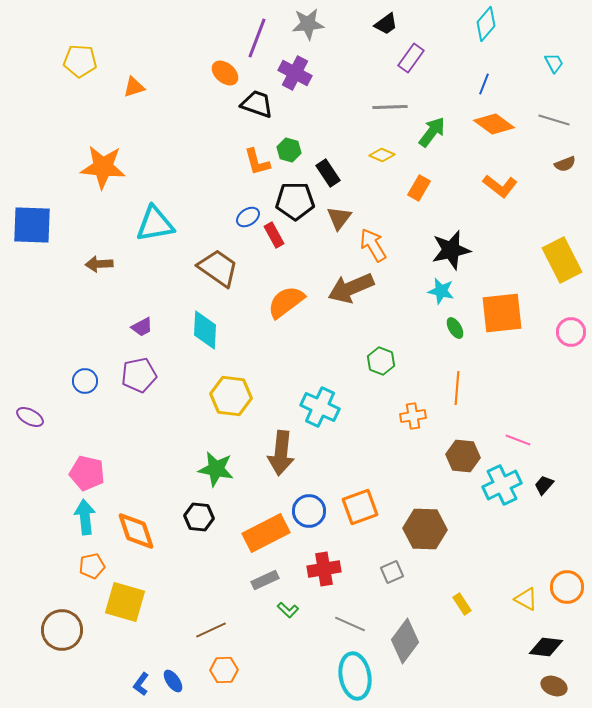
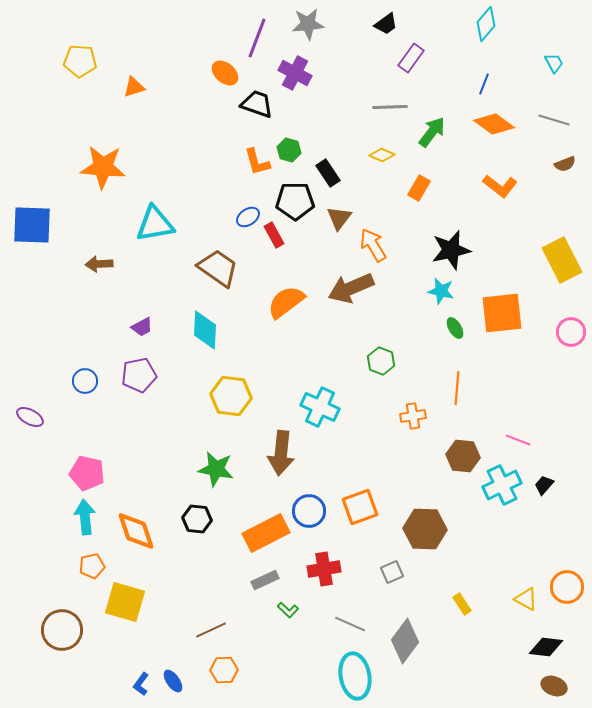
black hexagon at (199, 517): moved 2 px left, 2 px down
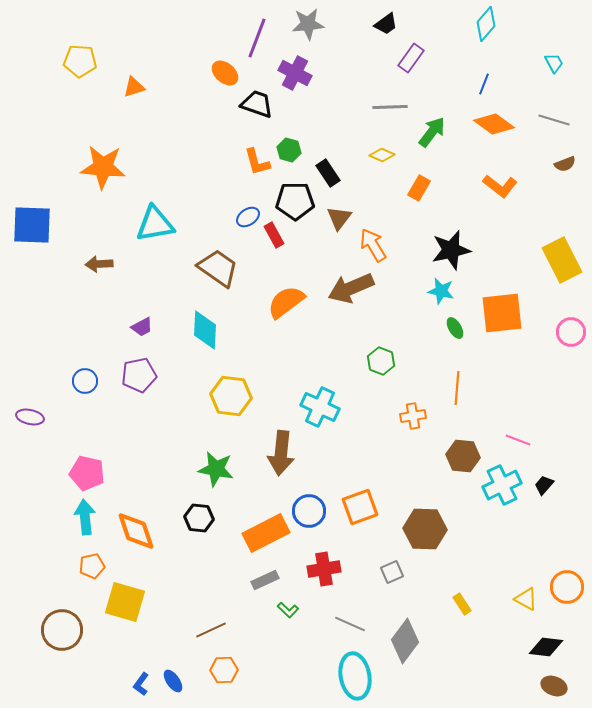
purple ellipse at (30, 417): rotated 16 degrees counterclockwise
black hexagon at (197, 519): moved 2 px right, 1 px up
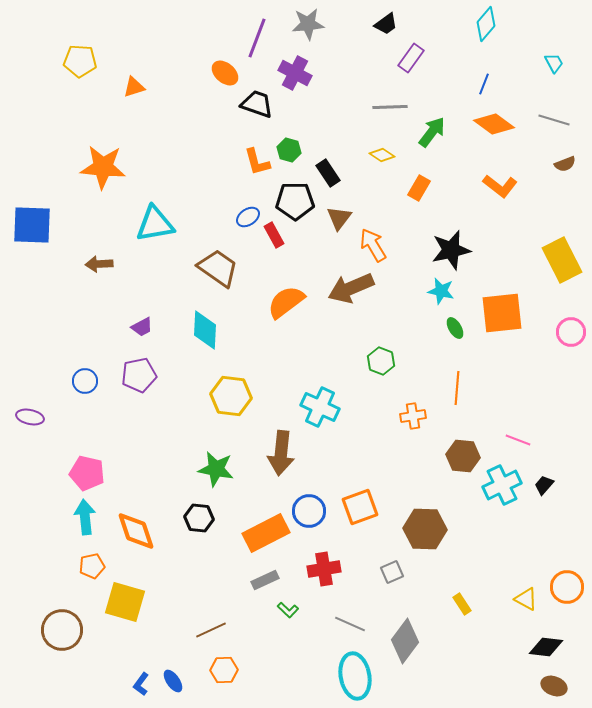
yellow diamond at (382, 155): rotated 10 degrees clockwise
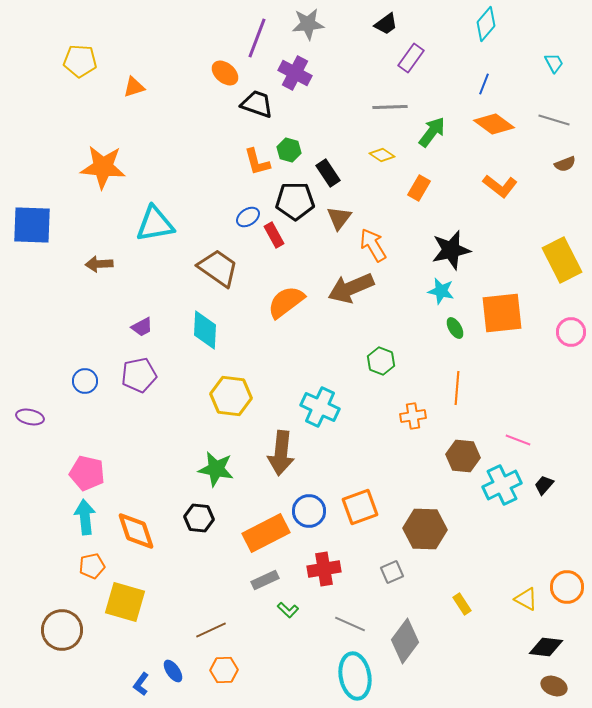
blue ellipse at (173, 681): moved 10 px up
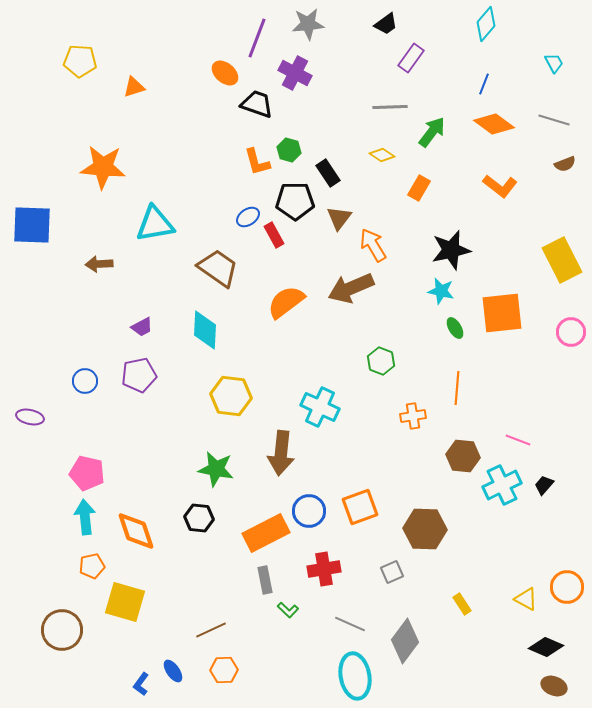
gray rectangle at (265, 580): rotated 76 degrees counterclockwise
black diamond at (546, 647): rotated 16 degrees clockwise
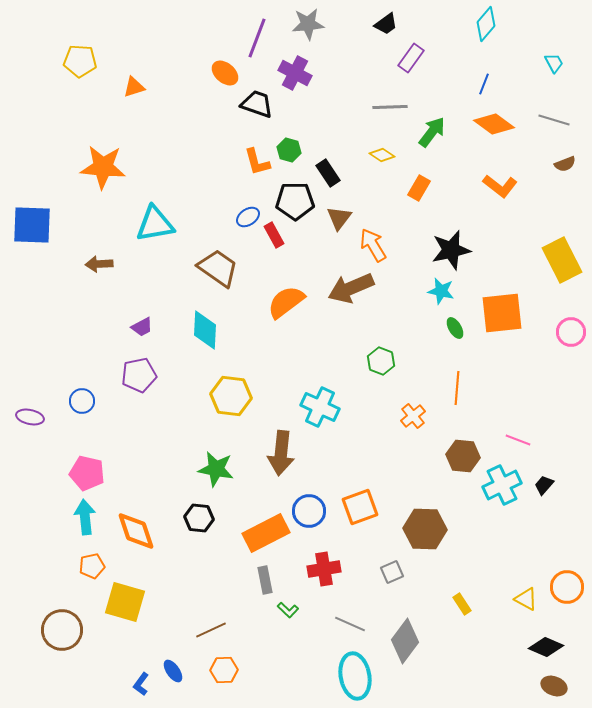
blue circle at (85, 381): moved 3 px left, 20 px down
orange cross at (413, 416): rotated 30 degrees counterclockwise
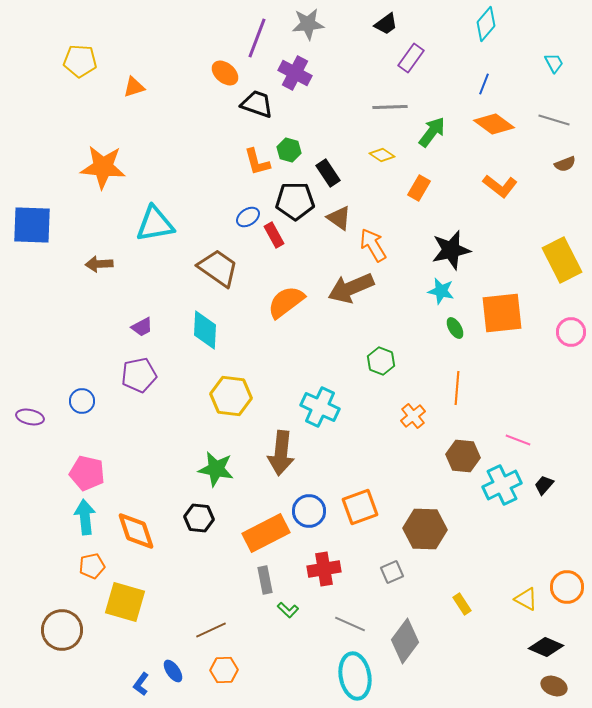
brown triangle at (339, 218): rotated 32 degrees counterclockwise
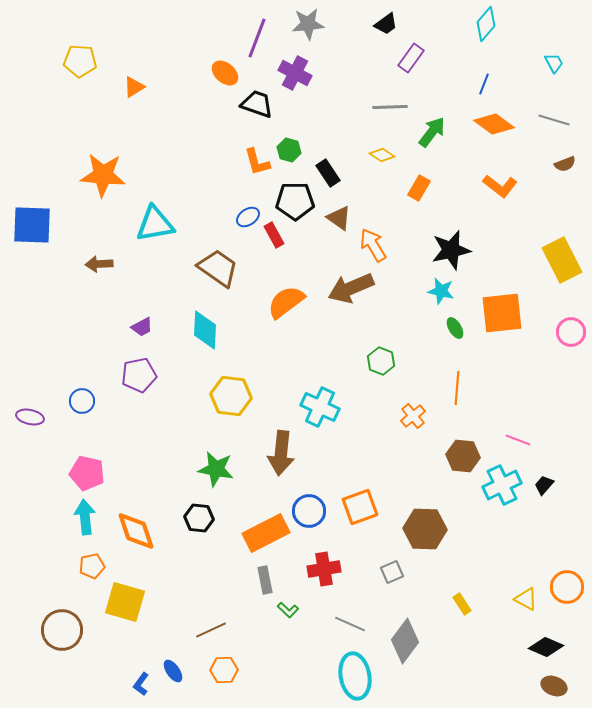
orange triangle at (134, 87): rotated 15 degrees counterclockwise
orange star at (103, 167): moved 8 px down
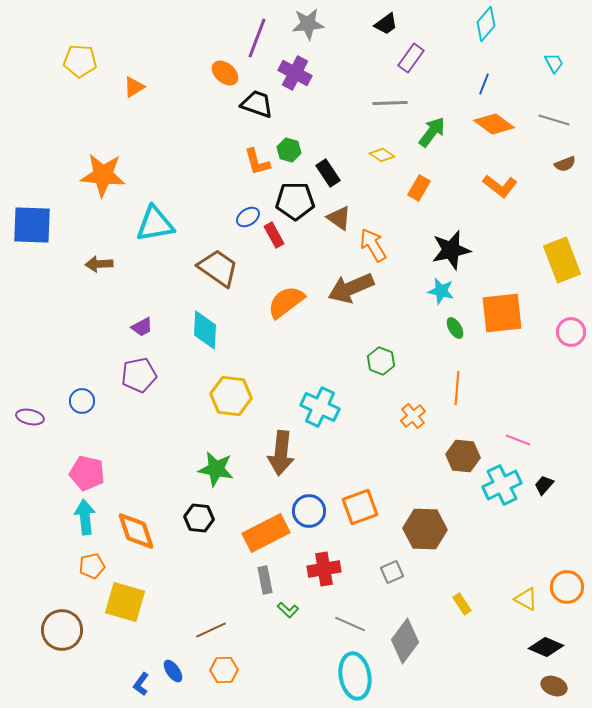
gray line at (390, 107): moved 4 px up
yellow rectangle at (562, 260): rotated 6 degrees clockwise
